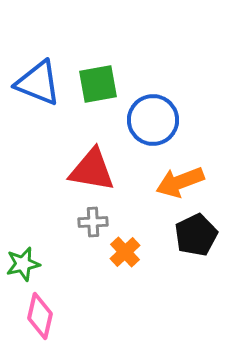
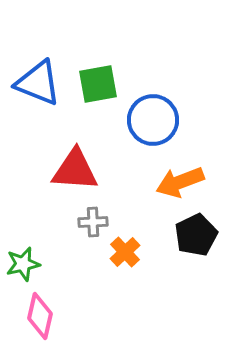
red triangle: moved 17 px left; rotated 6 degrees counterclockwise
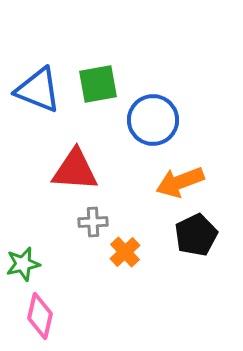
blue triangle: moved 7 px down
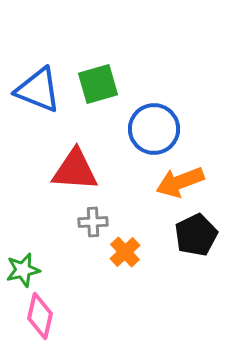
green square: rotated 6 degrees counterclockwise
blue circle: moved 1 px right, 9 px down
green star: moved 6 px down
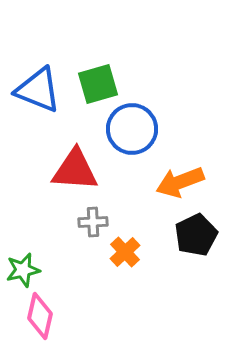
blue circle: moved 22 px left
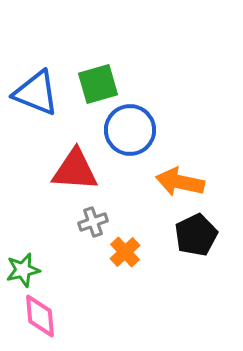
blue triangle: moved 2 px left, 3 px down
blue circle: moved 2 px left, 1 px down
orange arrow: rotated 33 degrees clockwise
gray cross: rotated 16 degrees counterclockwise
pink diamond: rotated 18 degrees counterclockwise
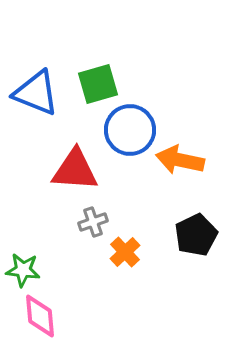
orange arrow: moved 22 px up
green star: rotated 20 degrees clockwise
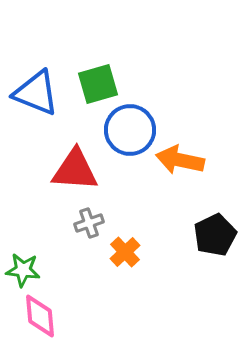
gray cross: moved 4 px left, 1 px down
black pentagon: moved 19 px right
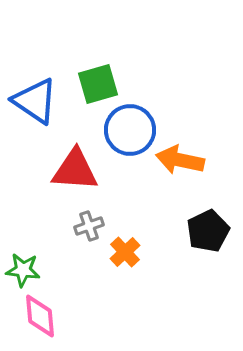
blue triangle: moved 1 px left, 8 px down; rotated 12 degrees clockwise
gray cross: moved 3 px down
black pentagon: moved 7 px left, 4 px up
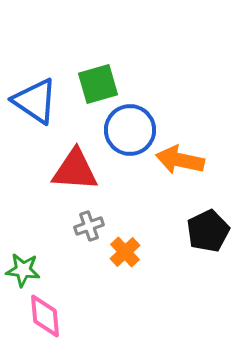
pink diamond: moved 5 px right
